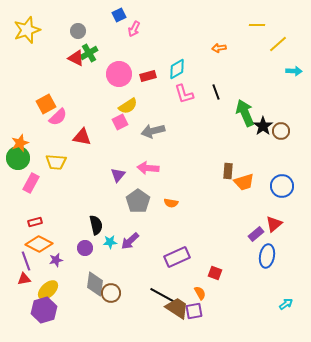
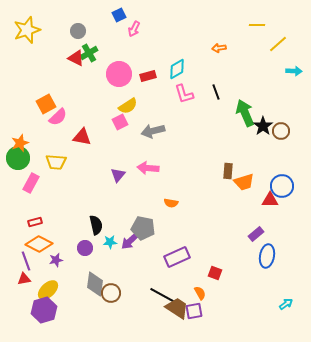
gray pentagon at (138, 201): moved 5 px right, 27 px down; rotated 25 degrees counterclockwise
red triangle at (274, 224): moved 4 px left, 24 px up; rotated 42 degrees clockwise
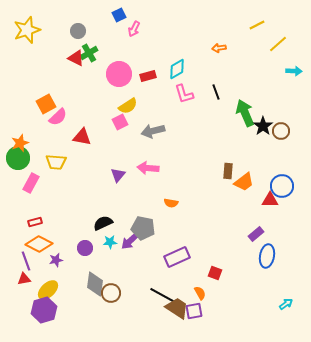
yellow line at (257, 25): rotated 28 degrees counterclockwise
orange trapezoid at (244, 182): rotated 20 degrees counterclockwise
black semicircle at (96, 225): moved 7 px right, 2 px up; rotated 102 degrees counterclockwise
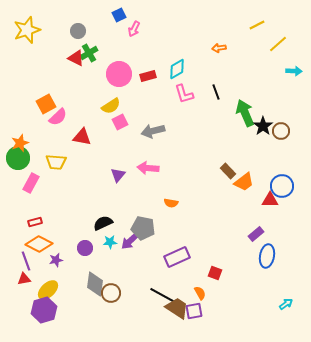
yellow semicircle at (128, 106): moved 17 px left
brown rectangle at (228, 171): rotated 49 degrees counterclockwise
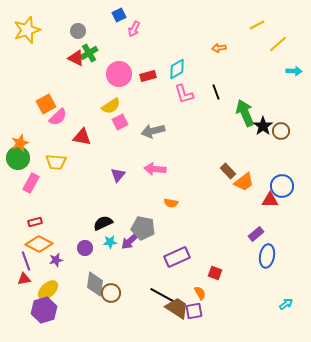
pink arrow at (148, 168): moved 7 px right, 1 px down
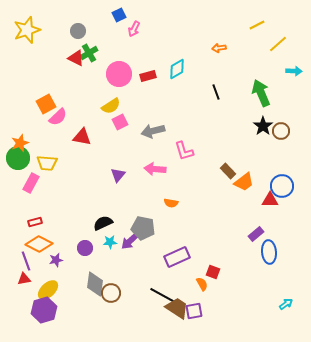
pink L-shape at (184, 94): moved 57 px down
green arrow at (245, 113): moved 16 px right, 20 px up
yellow trapezoid at (56, 162): moved 9 px left, 1 px down
blue ellipse at (267, 256): moved 2 px right, 4 px up; rotated 15 degrees counterclockwise
red square at (215, 273): moved 2 px left, 1 px up
orange semicircle at (200, 293): moved 2 px right, 9 px up
